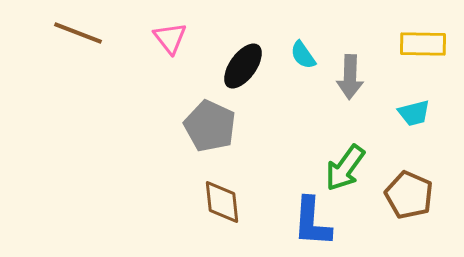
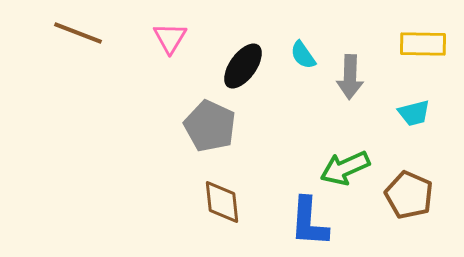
pink triangle: rotated 9 degrees clockwise
green arrow: rotated 30 degrees clockwise
blue L-shape: moved 3 px left
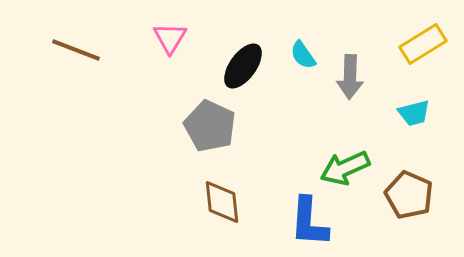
brown line: moved 2 px left, 17 px down
yellow rectangle: rotated 33 degrees counterclockwise
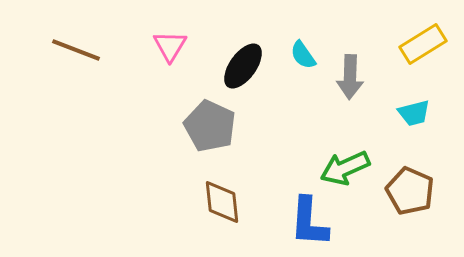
pink triangle: moved 8 px down
brown pentagon: moved 1 px right, 4 px up
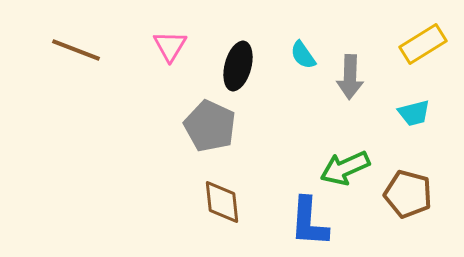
black ellipse: moved 5 px left; rotated 21 degrees counterclockwise
brown pentagon: moved 2 px left, 3 px down; rotated 9 degrees counterclockwise
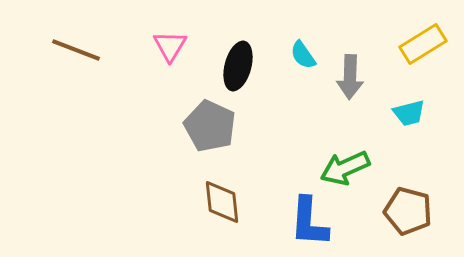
cyan trapezoid: moved 5 px left
brown pentagon: moved 17 px down
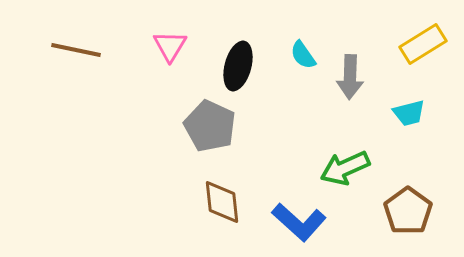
brown line: rotated 9 degrees counterclockwise
brown pentagon: rotated 21 degrees clockwise
blue L-shape: moved 10 px left; rotated 52 degrees counterclockwise
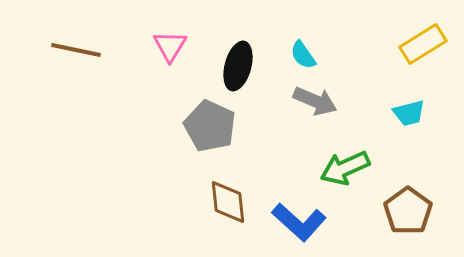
gray arrow: moved 35 px left, 24 px down; rotated 69 degrees counterclockwise
brown diamond: moved 6 px right
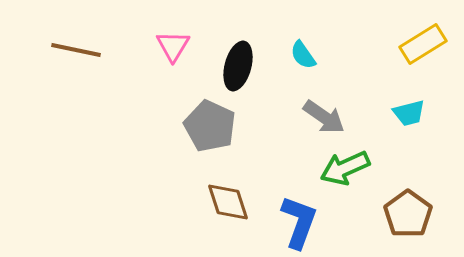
pink triangle: moved 3 px right
gray arrow: moved 9 px right, 16 px down; rotated 12 degrees clockwise
brown diamond: rotated 12 degrees counterclockwise
brown pentagon: moved 3 px down
blue L-shape: rotated 112 degrees counterclockwise
